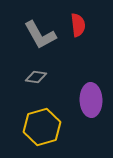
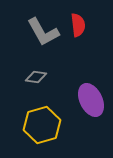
gray L-shape: moved 3 px right, 3 px up
purple ellipse: rotated 24 degrees counterclockwise
yellow hexagon: moved 2 px up
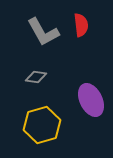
red semicircle: moved 3 px right
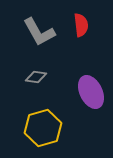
gray L-shape: moved 4 px left
purple ellipse: moved 8 px up
yellow hexagon: moved 1 px right, 3 px down
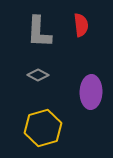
gray L-shape: rotated 32 degrees clockwise
gray diamond: moved 2 px right, 2 px up; rotated 20 degrees clockwise
purple ellipse: rotated 28 degrees clockwise
